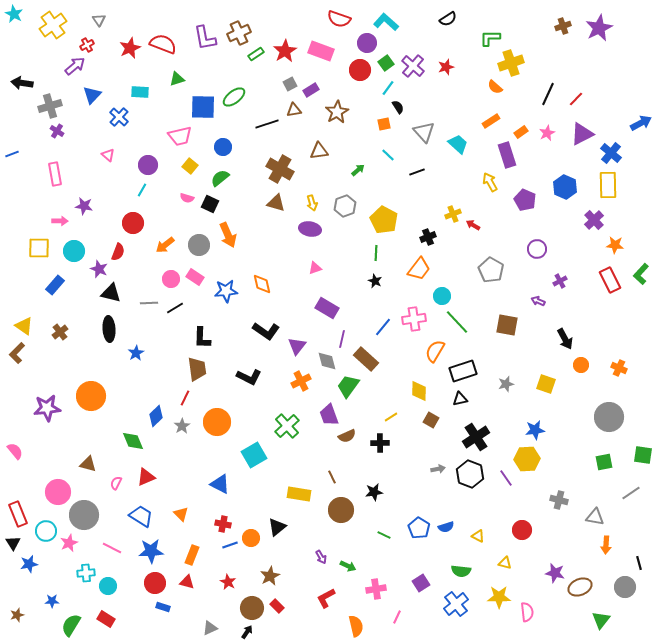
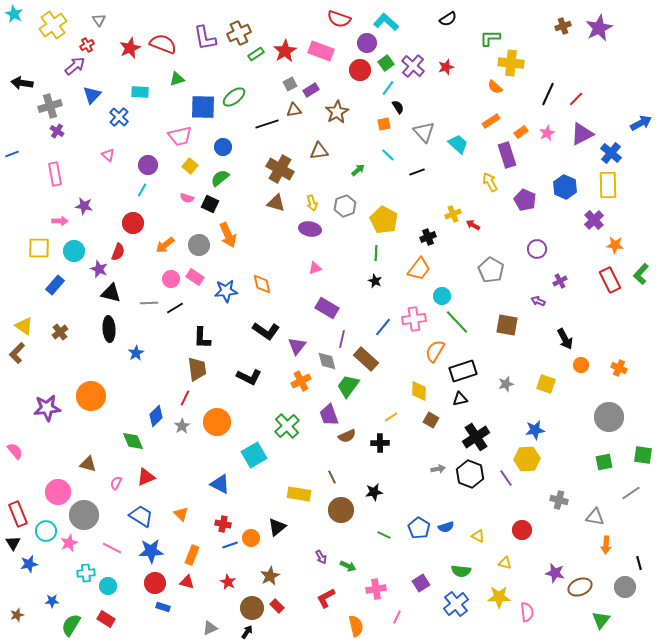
yellow cross at (511, 63): rotated 25 degrees clockwise
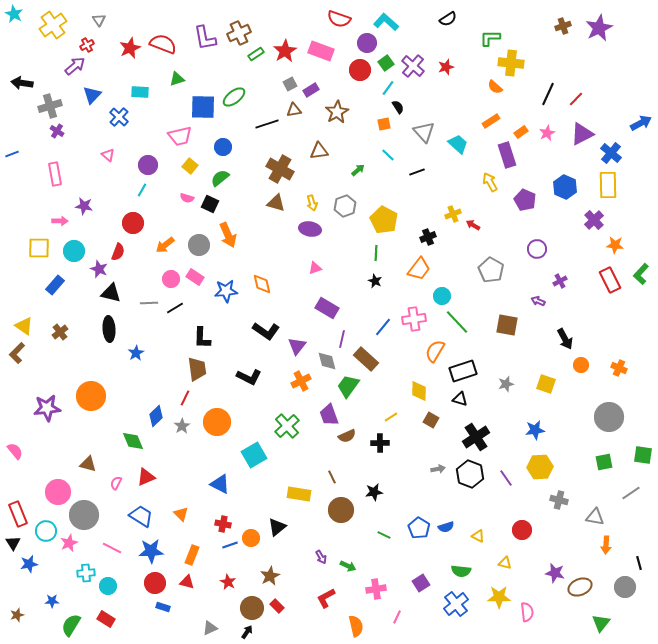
black triangle at (460, 399): rotated 28 degrees clockwise
yellow hexagon at (527, 459): moved 13 px right, 8 px down
green triangle at (601, 620): moved 3 px down
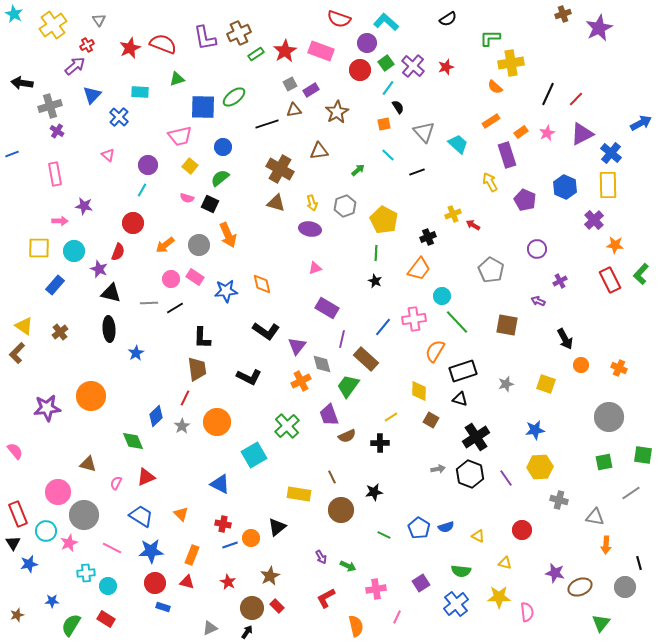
brown cross at (563, 26): moved 12 px up
yellow cross at (511, 63): rotated 15 degrees counterclockwise
gray diamond at (327, 361): moved 5 px left, 3 px down
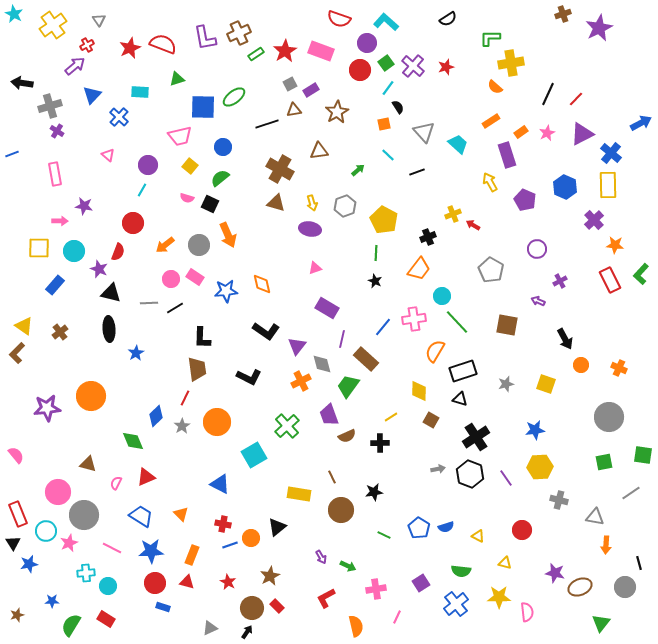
pink semicircle at (15, 451): moved 1 px right, 4 px down
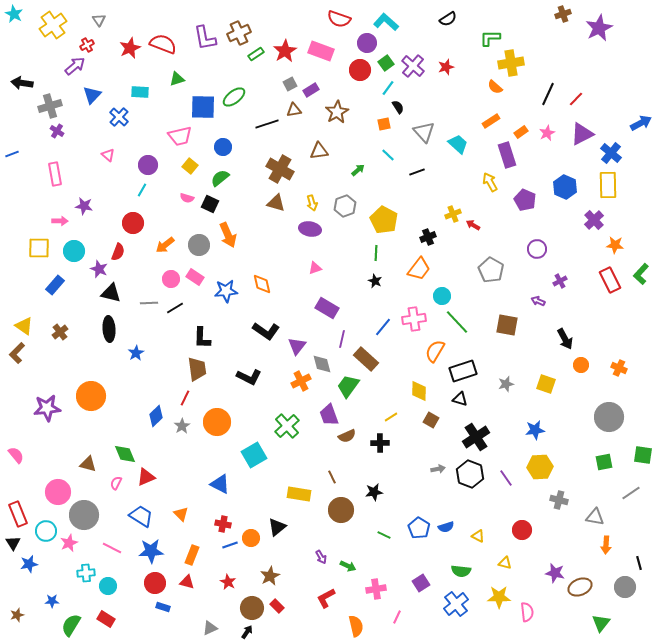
green diamond at (133, 441): moved 8 px left, 13 px down
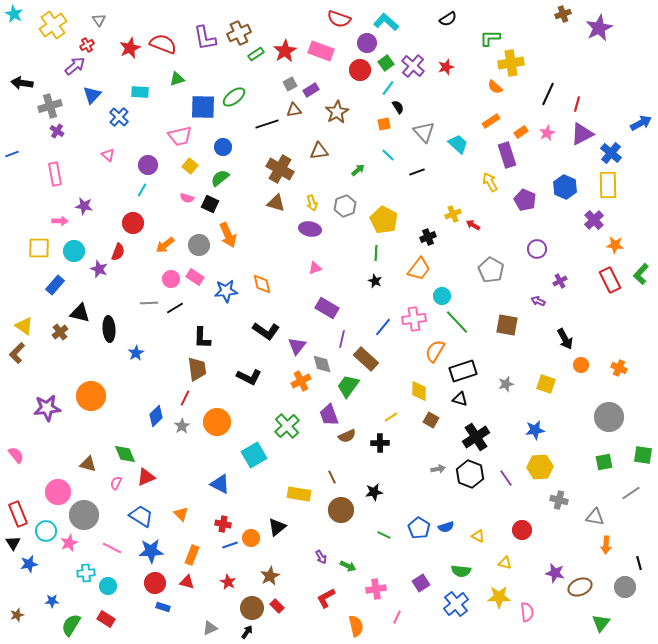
red line at (576, 99): moved 1 px right, 5 px down; rotated 28 degrees counterclockwise
black triangle at (111, 293): moved 31 px left, 20 px down
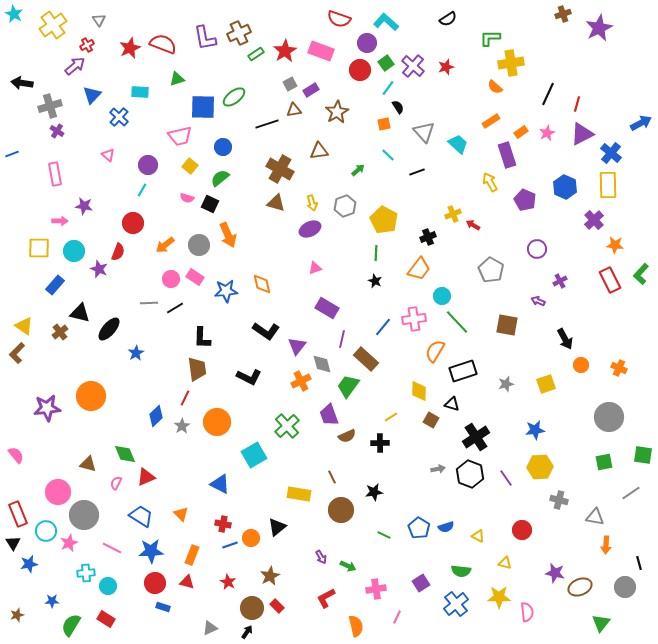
purple ellipse at (310, 229): rotated 35 degrees counterclockwise
black ellipse at (109, 329): rotated 45 degrees clockwise
yellow square at (546, 384): rotated 36 degrees counterclockwise
black triangle at (460, 399): moved 8 px left, 5 px down
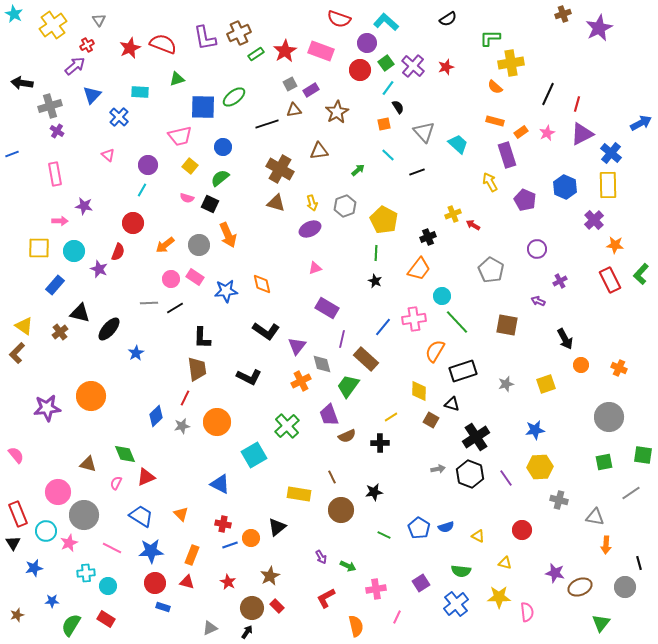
orange rectangle at (491, 121): moved 4 px right; rotated 48 degrees clockwise
gray star at (182, 426): rotated 21 degrees clockwise
blue star at (29, 564): moved 5 px right, 4 px down
